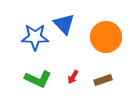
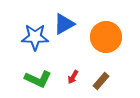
blue triangle: rotated 45 degrees clockwise
brown rectangle: moved 2 px left, 1 px down; rotated 30 degrees counterclockwise
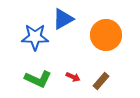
blue triangle: moved 1 px left, 5 px up
orange circle: moved 2 px up
red arrow: rotated 96 degrees counterclockwise
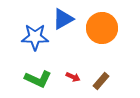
orange circle: moved 4 px left, 7 px up
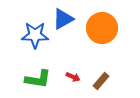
blue star: moved 2 px up
green L-shape: rotated 16 degrees counterclockwise
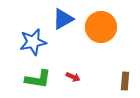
orange circle: moved 1 px left, 1 px up
blue star: moved 2 px left, 7 px down; rotated 12 degrees counterclockwise
brown rectangle: moved 24 px right; rotated 36 degrees counterclockwise
